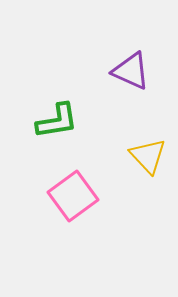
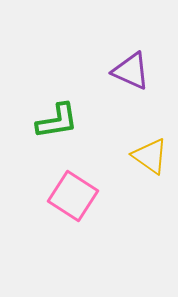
yellow triangle: moved 2 px right; rotated 12 degrees counterclockwise
pink square: rotated 21 degrees counterclockwise
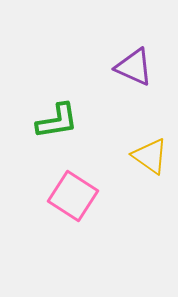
purple triangle: moved 3 px right, 4 px up
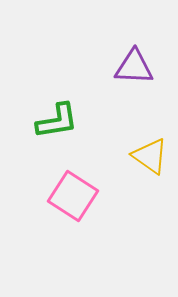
purple triangle: rotated 21 degrees counterclockwise
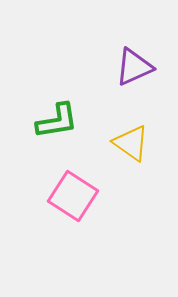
purple triangle: rotated 27 degrees counterclockwise
yellow triangle: moved 19 px left, 13 px up
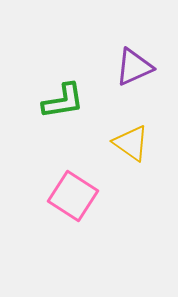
green L-shape: moved 6 px right, 20 px up
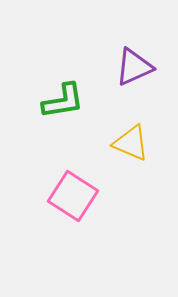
yellow triangle: rotated 12 degrees counterclockwise
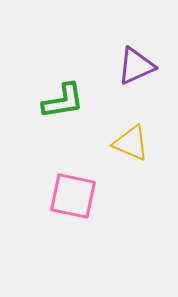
purple triangle: moved 2 px right, 1 px up
pink square: rotated 21 degrees counterclockwise
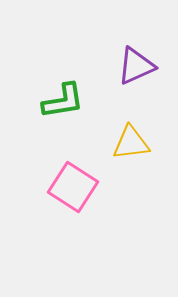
yellow triangle: rotated 30 degrees counterclockwise
pink square: moved 9 px up; rotated 21 degrees clockwise
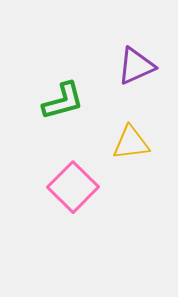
green L-shape: rotated 6 degrees counterclockwise
pink square: rotated 12 degrees clockwise
